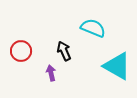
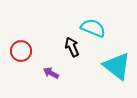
black arrow: moved 8 px right, 4 px up
cyan triangle: rotated 8 degrees clockwise
purple arrow: rotated 49 degrees counterclockwise
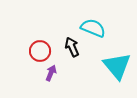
red circle: moved 19 px right
cyan triangle: rotated 12 degrees clockwise
purple arrow: rotated 84 degrees clockwise
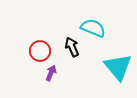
cyan triangle: moved 1 px right, 1 px down
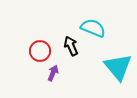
black arrow: moved 1 px left, 1 px up
purple arrow: moved 2 px right
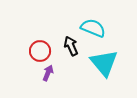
cyan triangle: moved 14 px left, 4 px up
purple arrow: moved 5 px left
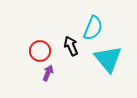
cyan semicircle: rotated 90 degrees clockwise
cyan triangle: moved 4 px right, 4 px up
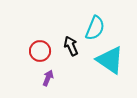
cyan semicircle: moved 2 px right
cyan triangle: moved 2 px right, 1 px down; rotated 16 degrees counterclockwise
purple arrow: moved 5 px down
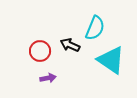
black arrow: moved 1 px left, 1 px up; rotated 42 degrees counterclockwise
cyan triangle: moved 1 px right
purple arrow: rotated 56 degrees clockwise
